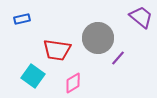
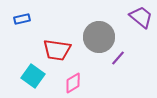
gray circle: moved 1 px right, 1 px up
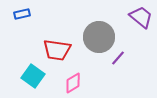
blue rectangle: moved 5 px up
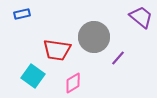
gray circle: moved 5 px left
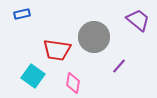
purple trapezoid: moved 3 px left, 3 px down
purple line: moved 1 px right, 8 px down
pink diamond: rotated 50 degrees counterclockwise
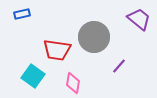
purple trapezoid: moved 1 px right, 1 px up
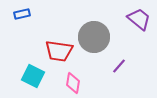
red trapezoid: moved 2 px right, 1 px down
cyan square: rotated 10 degrees counterclockwise
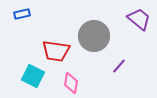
gray circle: moved 1 px up
red trapezoid: moved 3 px left
pink diamond: moved 2 px left
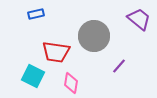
blue rectangle: moved 14 px right
red trapezoid: moved 1 px down
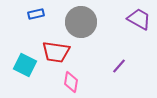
purple trapezoid: rotated 10 degrees counterclockwise
gray circle: moved 13 px left, 14 px up
cyan square: moved 8 px left, 11 px up
pink diamond: moved 1 px up
